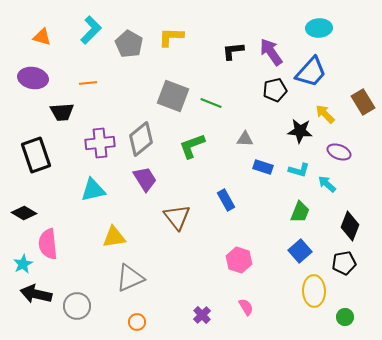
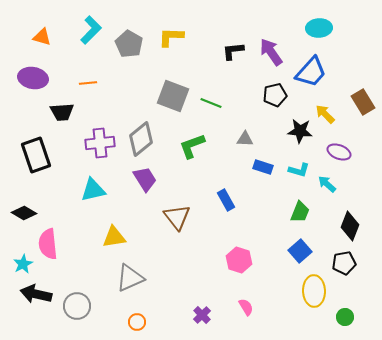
black pentagon at (275, 90): moved 5 px down
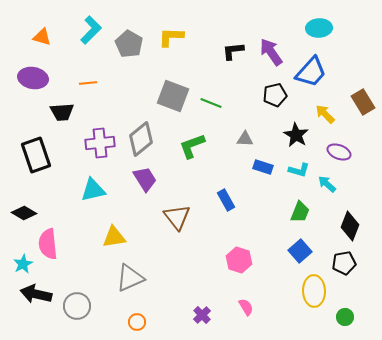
black star at (300, 131): moved 4 px left, 4 px down; rotated 25 degrees clockwise
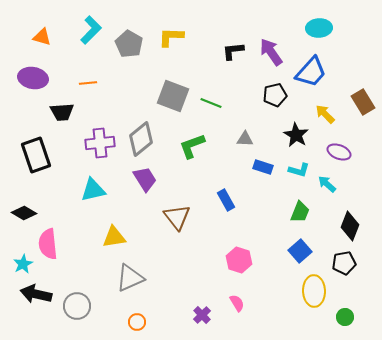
pink semicircle at (246, 307): moved 9 px left, 4 px up
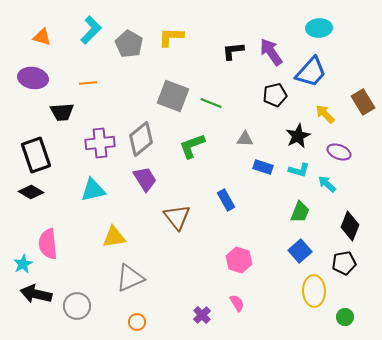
black star at (296, 135): moved 2 px right, 1 px down; rotated 15 degrees clockwise
black diamond at (24, 213): moved 7 px right, 21 px up
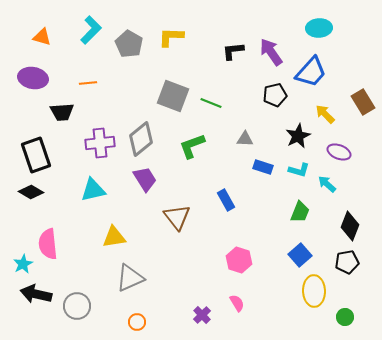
blue square at (300, 251): moved 4 px down
black pentagon at (344, 263): moved 3 px right, 1 px up
